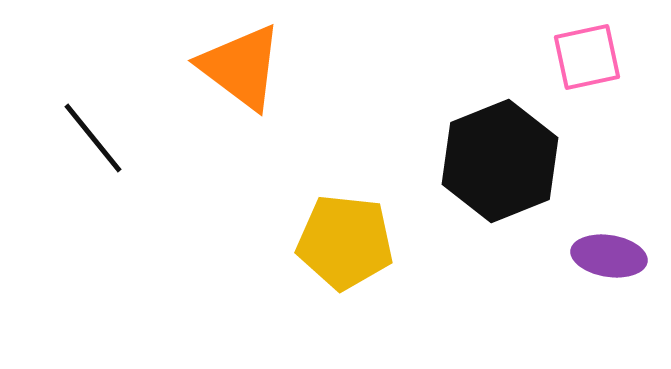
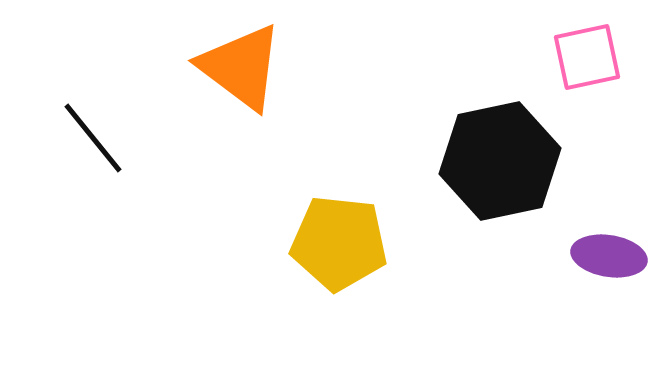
black hexagon: rotated 10 degrees clockwise
yellow pentagon: moved 6 px left, 1 px down
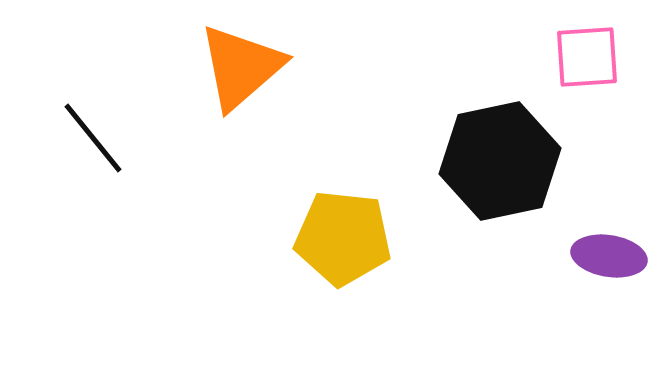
pink square: rotated 8 degrees clockwise
orange triangle: rotated 42 degrees clockwise
yellow pentagon: moved 4 px right, 5 px up
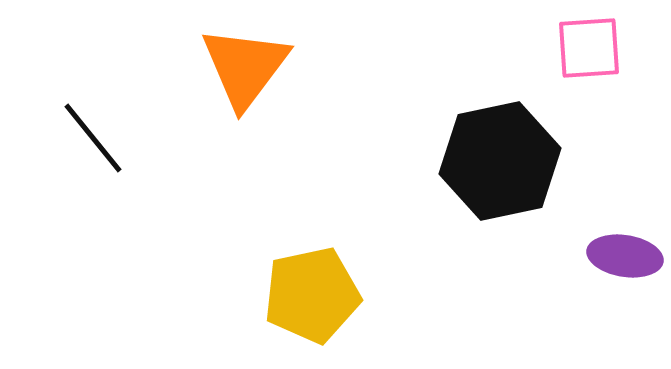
pink square: moved 2 px right, 9 px up
orange triangle: moved 4 px right; rotated 12 degrees counterclockwise
yellow pentagon: moved 31 px left, 57 px down; rotated 18 degrees counterclockwise
purple ellipse: moved 16 px right
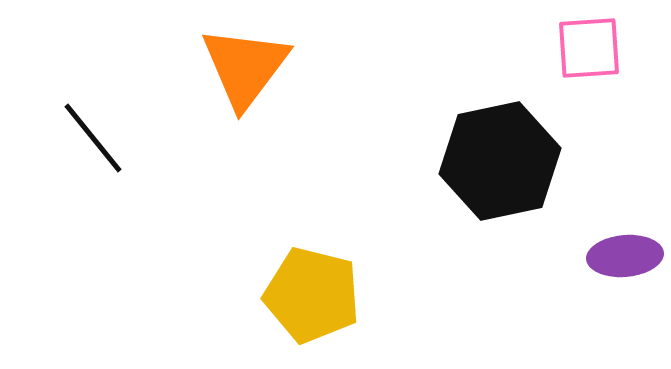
purple ellipse: rotated 14 degrees counterclockwise
yellow pentagon: rotated 26 degrees clockwise
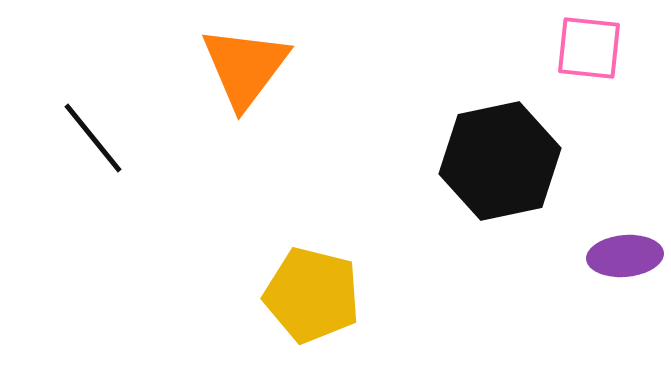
pink square: rotated 10 degrees clockwise
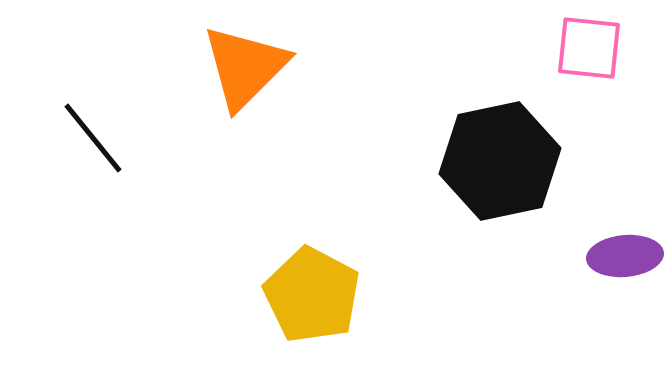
orange triangle: rotated 8 degrees clockwise
yellow pentagon: rotated 14 degrees clockwise
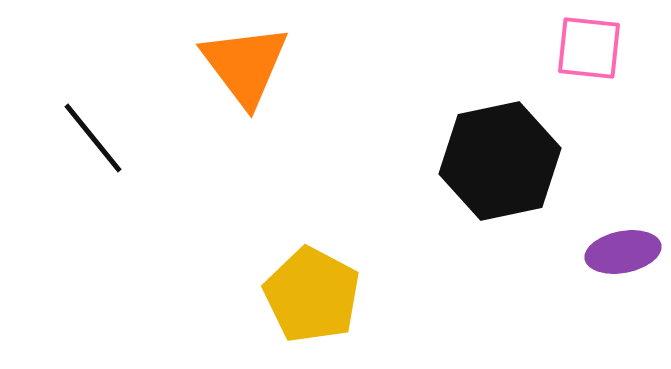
orange triangle: moved 2 px up; rotated 22 degrees counterclockwise
purple ellipse: moved 2 px left, 4 px up; rotated 6 degrees counterclockwise
